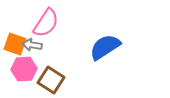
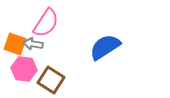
gray arrow: moved 1 px right, 1 px up
pink hexagon: rotated 10 degrees clockwise
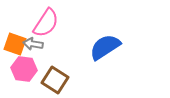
brown square: moved 4 px right
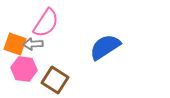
gray arrow: rotated 12 degrees counterclockwise
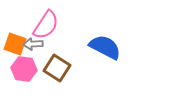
pink semicircle: moved 2 px down
blue semicircle: rotated 60 degrees clockwise
brown square: moved 2 px right, 12 px up
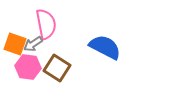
pink semicircle: moved 1 px up; rotated 44 degrees counterclockwise
gray arrow: rotated 30 degrees counterclockwise
pink hexagon: moved 4 px right, 2 px up
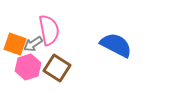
pink semicircle: moved 3 px right, 6 px down
blue semicircle: moved 11 px right, 2 px up
pink hexagon: rotated 25 degrees counterclockwise
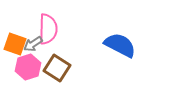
pink semicircle: moved 1 px left, 1 px up; rotated 12 degrees clockwise
blue semicircle: moved 4 px right
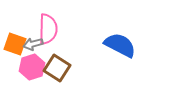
gray arrow: rotated 18 degrees clockwise
pink hexagon: moved 4 px right
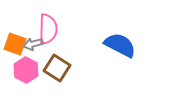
pink hexagon: moved 6 px left, 3 px down; rotated 15 degrees counterclockwise
